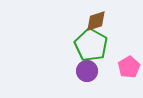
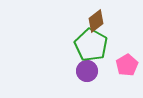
brown diamond: rotated 20 degrees counterclockwise
pink pentagon: moved 2 px left, 2 px up
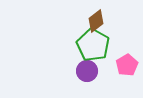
green pentagon: moved 2 px right
